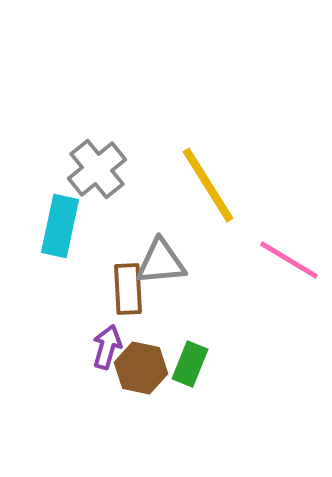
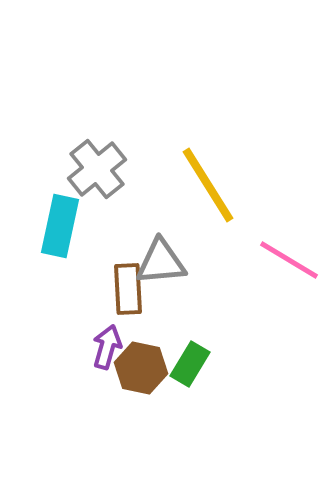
green rectangle: rotated 9 degrees clockwise
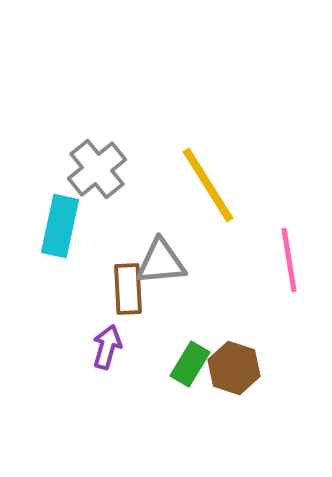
pink line: rotated 50 degrees clockwise
brown hexagon: moved 93 px right; rotated 6 degrees clockwise
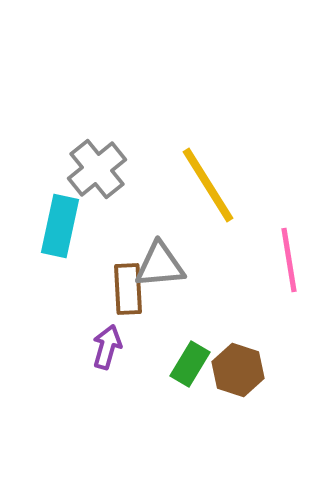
gray triangle: moved 1 px left, 3 px down
brown hexagon: moved 4 px right, 2 px down
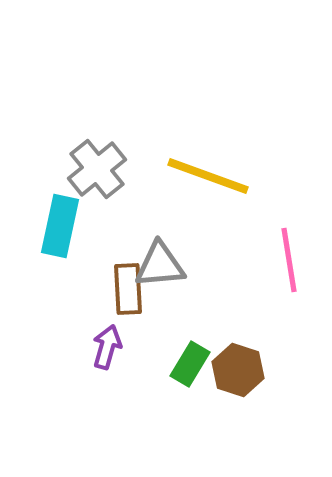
yellow line: moved 9 px up; rotated 38 degrees counterclockwise
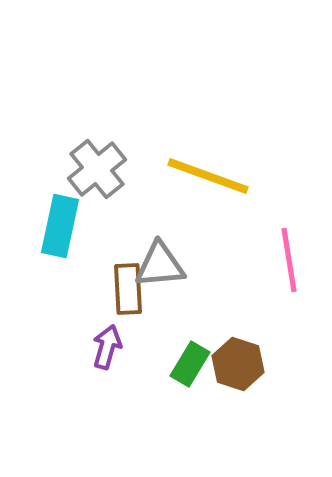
brown hexagon: moved 6 px up
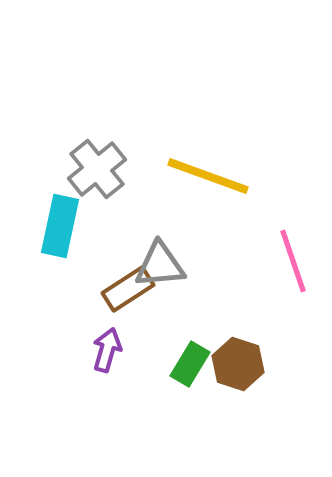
pink line: moved 4 px right, 1 px down; rotated 10 degrees counterclockwise
brown rectangle: rotated 60 degrees clockwise
purple arrow: moved 3 px down
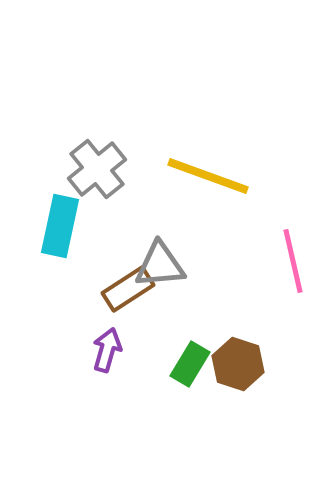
pink line: rotated 6 degrees clockwise
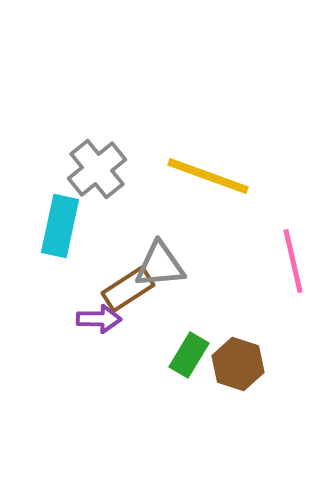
purple arrow: moved 8 px left, 31 px up; rotated 75 degrees clockwise
green rectangle: moved 1 px left, 9 px up
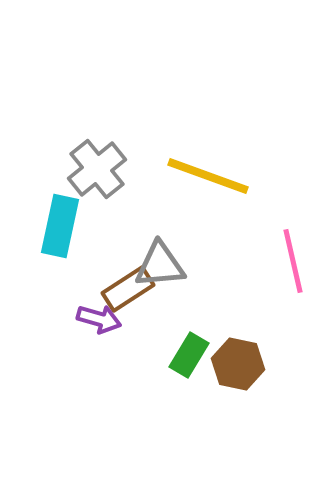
purple arrow: rotated 15 degrees clockwise
brown hexagon: rotated 6 degrees counterclockwise
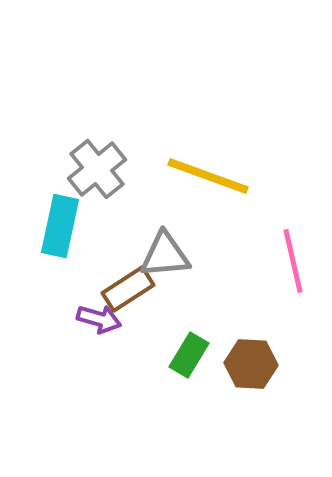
gray triangle: moved 5 px right, 10 px up
brown hexagon: moved 13 px right; rotated 9 degrees counterclockwise
